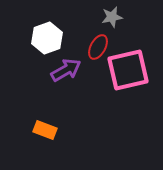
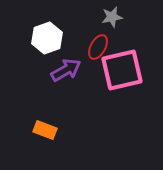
pink square: moved 6 px left
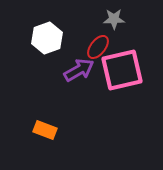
gray star: moved 2 px right, 2 px down; rotated 10 degrees clockwise
red ellipse: rotated 10 degrees clockwise
purple arrow: moved 13 px right
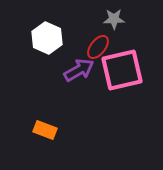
white hexagon: rotated 16 degrees counterclockwise
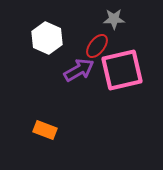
red ellipse: moved 1 px left, 1 px up
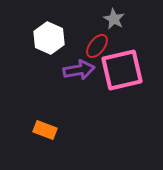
gray star: rotated 30 degrees clockwise
white hexagon: moved 2 px right
purple arrow: rotated 20 degrees clockwise
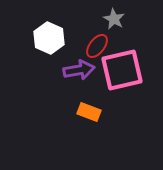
orange rectangle: moved 44 px right, 18 px up
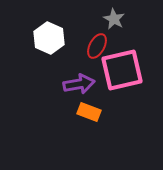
red ellipse: rotated 10 degrees counterclockwise
purple arrow: moved 14 px down
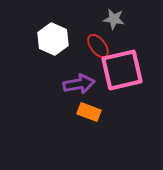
gray star: rotated 20 degrees counterclockwise
white hexagon: moved 4 px right, 1 px down
red ellipse: moved 1 px right; rotated 65 degrees counterclockwise
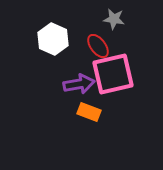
pink square: moved 9 px left, 4 px down
